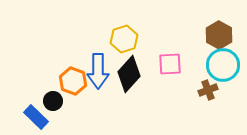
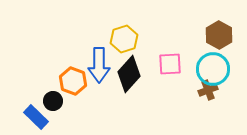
cyan circle: moved 10 px left, 4 px down
blue arrow: moved 1 px right, 6 px up
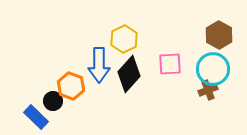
yellow hexagon: rotated 8 degrees counterclockwise
orange hexagon: moved 2 px left, 5 px down
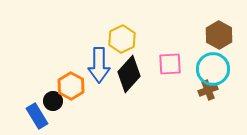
yellow hexagon: moved 2 px left
orange hexagon: rotated 8 degrees clockwise
blue rectangle: moved 1 px right, 1 px up; rotated 15 degrees clockwise
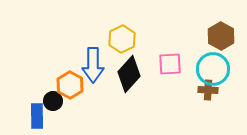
brown hexagon: moved 2 px right, 1 px down
blue arrow: moved 6 px left
orange hexagon: moved 1 px left, 1 px up
brown cross: rotated 24 degrees clockwise
blue rectangle: rotated 30 degrees clockwise
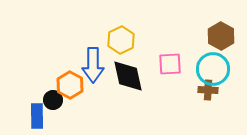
yellow hexagon: moved 1 px left, 1 px down
black diamond: moved 1 px left, 2 px down; rotated 54 degrees counterclockwise
black circle: moved 1 px up
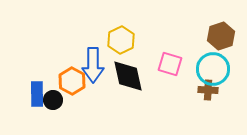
brown hexagon: rotated 12 degrees clockwise
pink square: rotated 20 degrees clockwise
orange hexagon: moved 2 px right, 4 px up
blue rectangle: moved 22 px up
